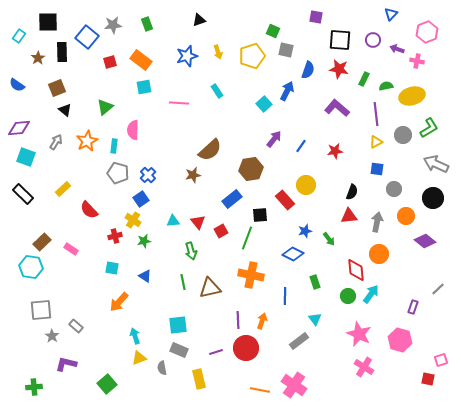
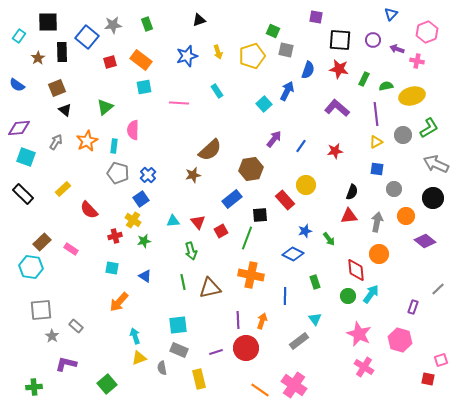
orange line at (260, 390): rotated 24 degrees clockwise
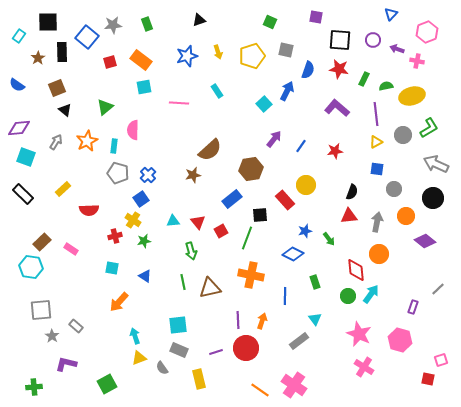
green square at (273, 31): moved 3 px left, 9 px up
red semicircle at (89, 210): rotated 48 degrees counterclockwise
gray semicircle at (162, 368): rotated 24 degrees counterclockwise
green square at (107, 384): rotated 12 degrees clockwise
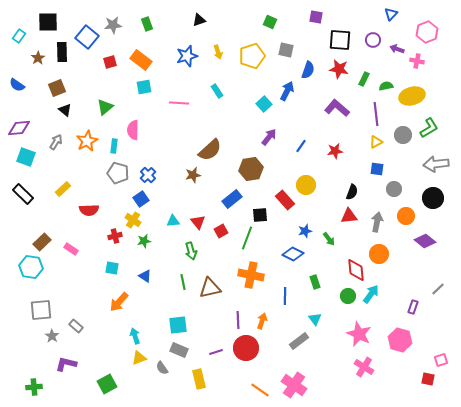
purple arrow at (274, 139): moved 5 px left, 2 px up
gray arrow at (436, 164): rotated 30 degrees counterclockwise
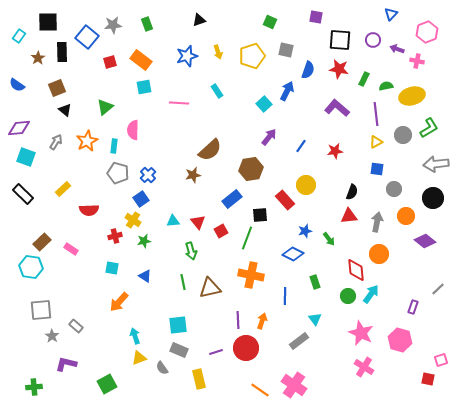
pink star at (359, 334): moved 2 px right, 1 px up
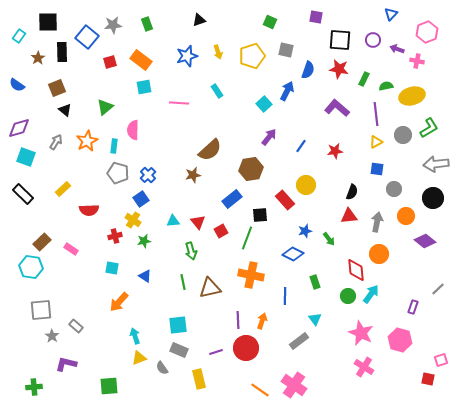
purple diamond at (19, 128): rotated 10 degrees counterclockwise
green square at (107, 384): moved 2 px right, 2 px down; rotated 24 degrees clockwise
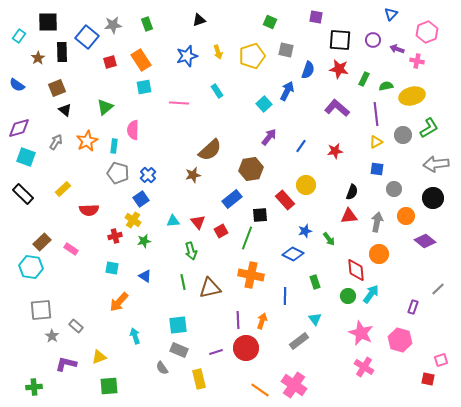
orange rectangle at (141, 60): rotated 20 degrees clockwise
yellow triangle at (139, 358): moved 40 px left, 1 px up
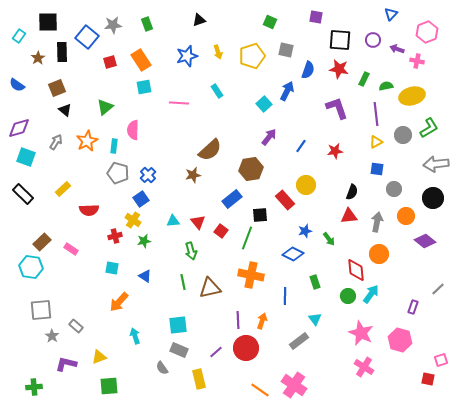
purple L-shape at (337, 108): rotated 30 degrees clockwise
red square at (221, 231): rotated 24 degrees counterclockwise
purple line at (216, 352): rotated 24 degrees counterclockwise
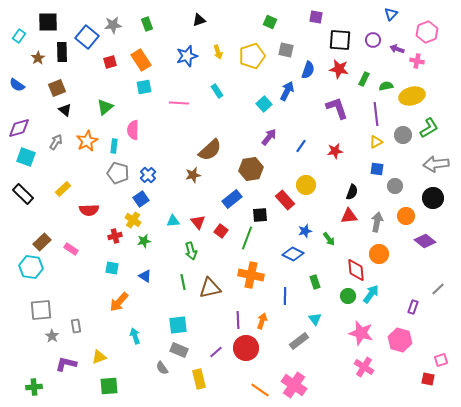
gray circle at (394, 189): moved 1 px right, 3 px up
gray rectangle at (76, 326): rotated 40 degrees clockwise
pink star at (361, 333): rotated 10 degrees counterclockwise
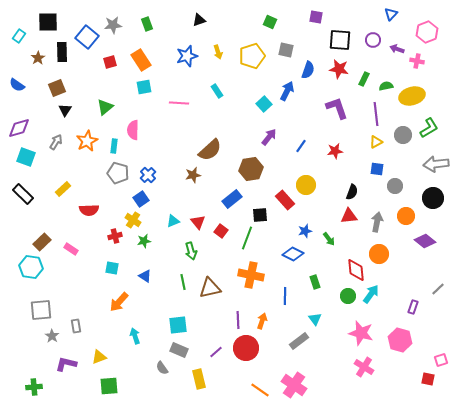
black triangle at (65, 110): rotated 24 degrees clockwise
cyan triangle at (173, 221): rotated 16 degrees counterclockwise
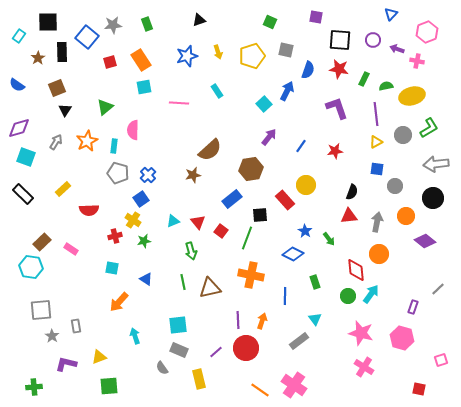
blue star at (305, 231): rotated 24 degrees counterclockwise
blue triangle at (145, 276): moved 1 px right, 3 px down
pink hexagon at (400, 340): moved 2 px right, 2 px up
red square at (428, 379): moved 9 px left, 10 px down
